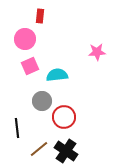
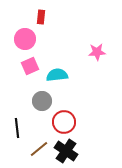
red rectangle: moved 1 px right, 1 px down
red circle: moved 5 px down
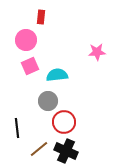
pink circle: moved 1 px right, 1 px down
gray circle: moved 6 px right
black cross: rotated 10 degrees counterclockwise
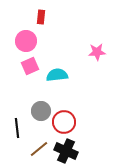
pink circle: moved 1 px down
gray circle: moved 7 px left, 10 px down
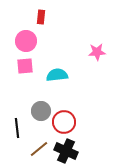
pink square: moved 5 px left; rotated 18 degrees clockwise
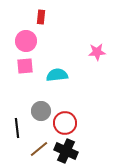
red circle: moved 1 px right, 1 px down
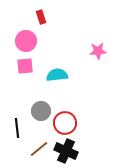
red rectangle: rotated 24 degrees counterclockwise
pink star: moved 1 px right, 1 px up
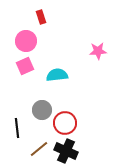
pink square: rotated 18 degrees counterclockwise
gray circle: moved 1 px right, 1 px up
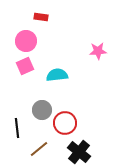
red rectangle: rotated 64 degrees counterclockwise
black cross: moved 13 px right, 1 px down; rotated 15 degrees clockwise
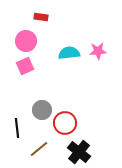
cyan semicircle: moved 12 px right, 22 px up
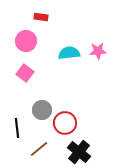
pink square: moved 7 px down; rotated 30 degrees counterclockwise
